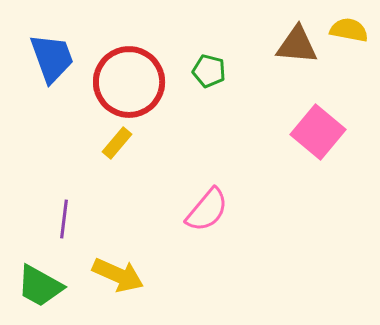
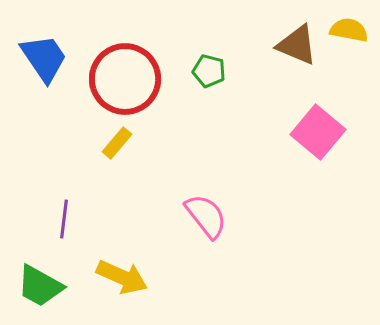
brown triangle: rotated 18 degrees clockwise
blue trapezoid: moved 8 px left; rotated 14 degrees counterclockwise
red circle: moved 4 px left, 3 px up
pink semicircle: moved 1 px left, 6 px down; rotated 78 degrees counterclockwise
yellow arrow: moved 4 px right, 2 px down
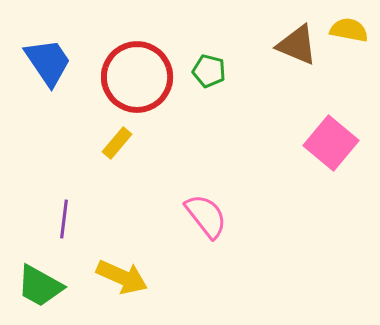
blue trapezoid: moved 4 px right, 4 px down
red circle: moved 12 px right, 2 px up
pink square: moved 13 px right, 11 px down
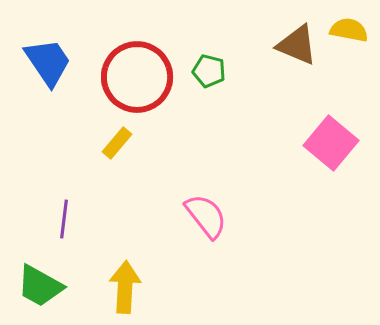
yellow arrow: moved 3 px right, 10 px down; rotated 111 degrees counterclockwise
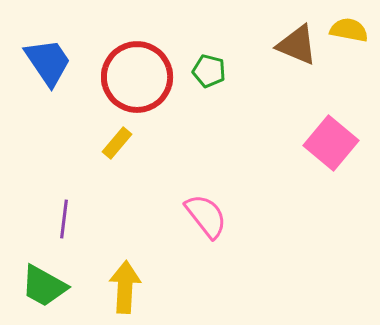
green trapezoid: moved 4 px right
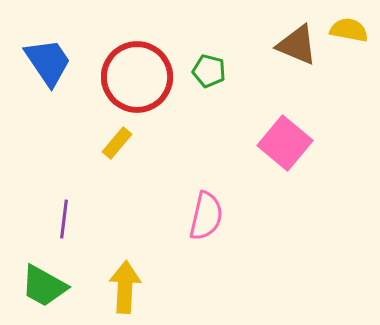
pink square: moved 46 px left
pink semicircle: rotated 51 degrees clockwise
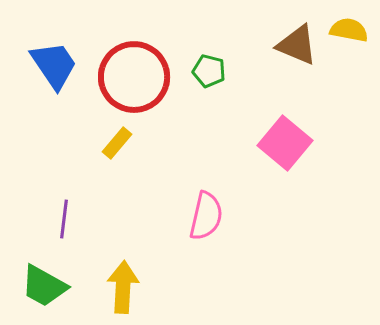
blue trapezoid: moved 6 px right, 3 px down
red circle: moved 3 px left
yellow arrow: moved 2 px left
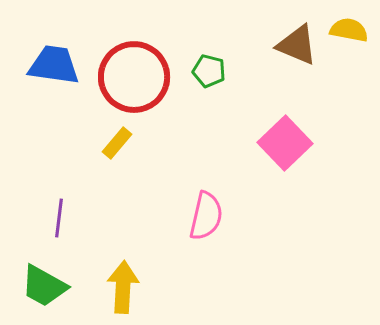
blue trapezoid: rotated 48 degrees counterclockwise
pink square: rotated 6 degrees clockwise
purple line: moved 5 px left, 1 px up
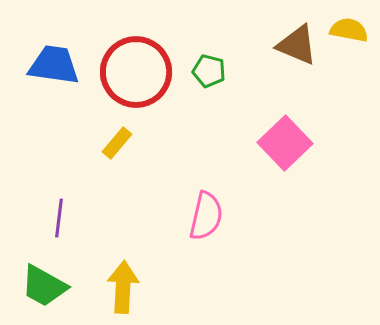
red circle: moved 2 px right, 5 px up
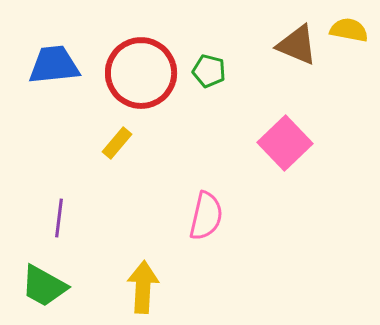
blue trapezoid: rotated 14 degrees counterclockwise
red circle: moved 5 px right, 1 px down
yellow arrow: moved 20 px right
